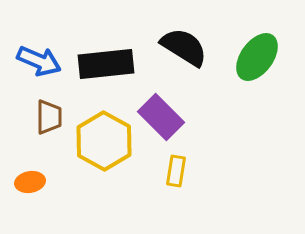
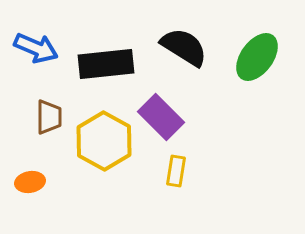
blue arrow: moved 3 px left, 13 px up
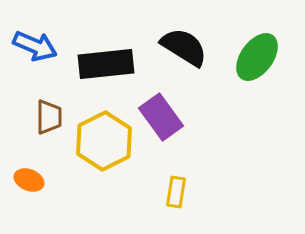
blue arrow: moved 1 px left, 2 px up
purple rectangle: rotated 9 degrees clockwise
yellow hexagon: rotated 4 degrees clockwise
yellow rectangle: moved 21 px down
orange ellipse: moved 1 px left, 2 px up; rotated 32 degrees clockwise
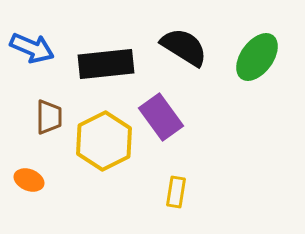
blue arrow: moved 3 px left, 2 px down
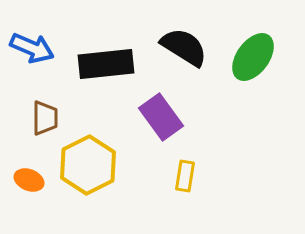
green ellipse: moved 4 px left
brown trapezoid: moved 4 px left, 1 px down
yellow hexagon: moved 16 px left, 24 px down
yellow rectangle: moved 9 px right, 16 px up
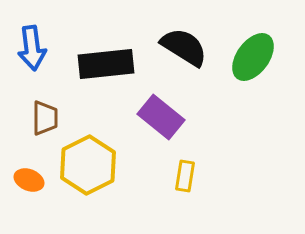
blue arrow: rotated 60 degrees clockwise
purple rectangle: rotated 15 degrees counterclockwise
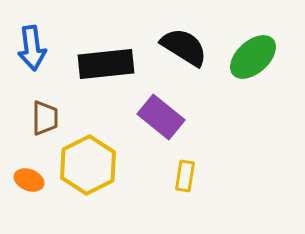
green ellipse: rotated 12 degrees clockwise
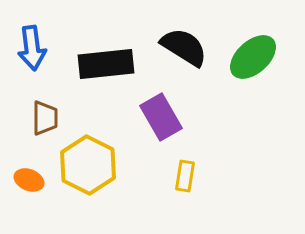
purple rectangle: rotated 21 degrees clockwise
yellow hexagon: rotated 6 degrees counterclockwise
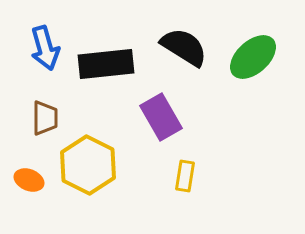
blue arrow: moved 13 px right; rotated 9 degrees counterclockwise
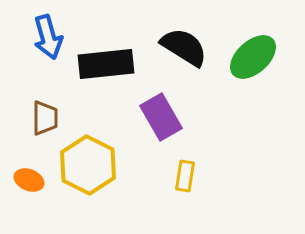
blue arrow: moved 3 px right, 11 px up
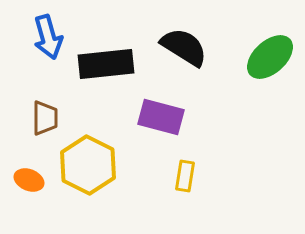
green ellipse: moved 17 px right
purple rectangle: rotated 45 degrees counterclockwise
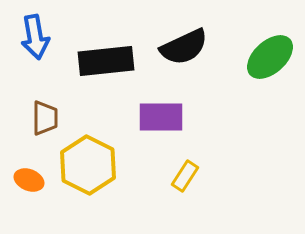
blue arrow: moved 13 px left; rotated 6 degrees clockwise
black semicircle: rotated 123 degrees clockwise
black rectangle: moved 3 px up
purple rectangle: rotated 15 degrees counterclockwise
yellow rectangle: rotated 24 degrees clockwise
